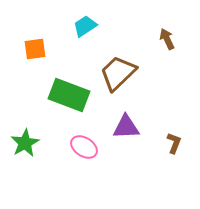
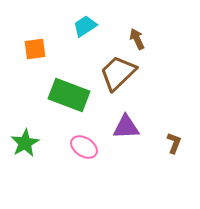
brown arrow: moved 30 px left
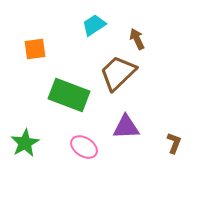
cyan trapezoid: moved 9 px right, 1 px up
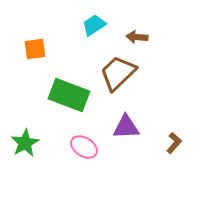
brown arrow: moved 2 px up; rotated 60 degrees counterclockwise
brown L-shape: rotated 20 degrees clockwise
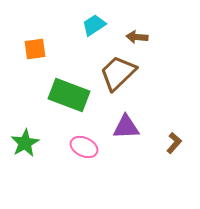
pink ellipse: rotated 8 degrees counterclockwise
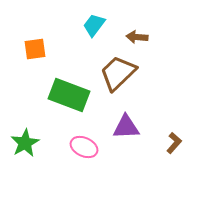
cyan trapezoid: rotated 20 degrees counterclockwise
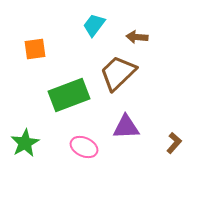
green rectangle: rotated 42 degrees counterclockwise
